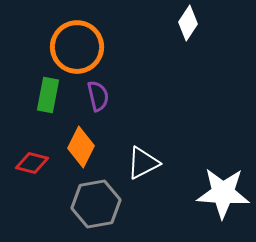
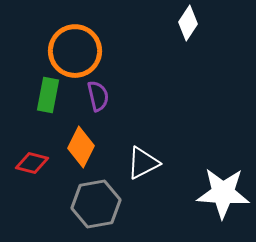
orange circle: moved 2 px left, 4 px down
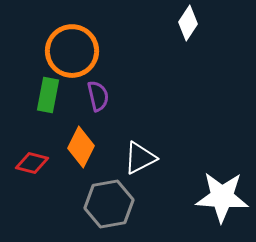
orange circle: moved 3 px left
white triangle: moved 3 px left, 5 px up
white star: moved 1 px left, 4 px down
gray hexagon: moved 13 px right
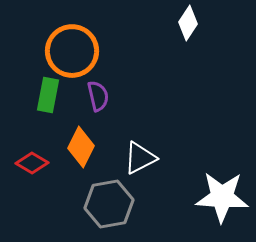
red diamond: rotated 16 degrees clockwise
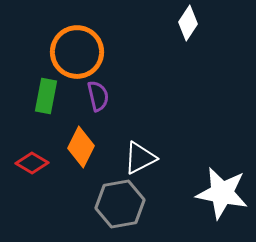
orange circle: moved 5 px right, 1 px down
green rectangle: moved 2 px left, 1 px down
white star: moved 4 px up; rotated 8 degrees clockwise
gray hexagon: moved 11 px right
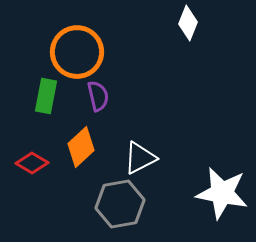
white diamond: rotated 12 degrees counterclockwise
orange diamond: rotated 21 degrees clockwise
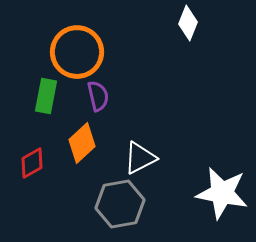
orange diamond: moved 1 px right, 4 px up
red diamond: rotated 60 degrees counterclockwise
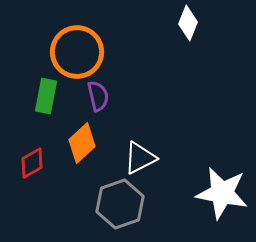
gray hexagon: rotated 9 degrees counterclockwise
